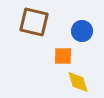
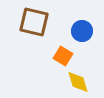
orange square: rotated 30 degrees clockwise
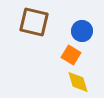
orange square: moved 8 px right, 1 px up
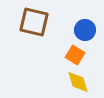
blue circle: moved 3 px right, 1 px up
orange square: moved 4 px right
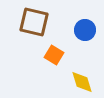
orange square: moved 21 px left
yellow diamond: moved 4 px right
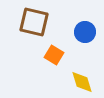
blue circle: moved 2 px down
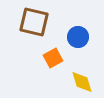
blue circle: moved 7 px left, 5 px down
orange square: moved 1 px left, 3 px down; rotated 30 degrees clockwise
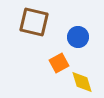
orange square: moved 6 px right, 5 px down
